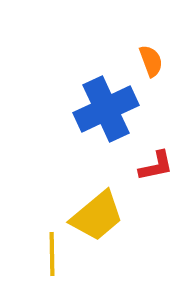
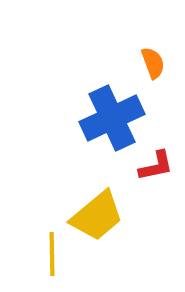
orange semicircle: moved 2 px right, 2 px down
blue cross: moved 6 px right, 9 px down
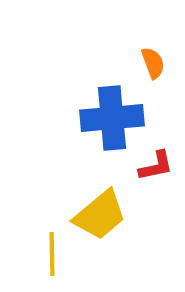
blue cross: rotated 20 degrees clockwise
yellow trapezoid: moved 3 px right, 1 px up
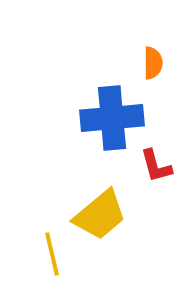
orange semicircle: rotated 20 degrees clockwise
red L-shape: rotated 87 degrees clockwise
yellow line: rotated 12 degrees counterclockwise
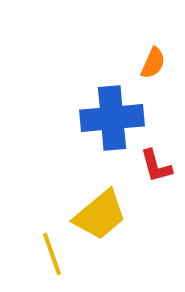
orange semicircle: rotated 24 degrees clockwise
yellow line: rotated 6 degrees counterclockwise
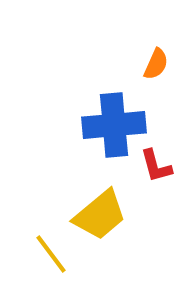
orange semicircle: moved 3 px right, 1 px down
blue cross: moved 2 px right, 7 px down
yellow line: moved 1 px left; rotated 18 degrees counterclockwise
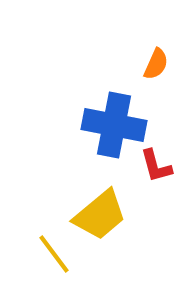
blue cross: rotated 16 degrees clockwise
yellow line: moved 3 px right
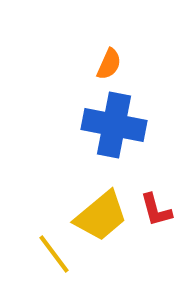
orange semicircle: moved 47 px left
red L-shape: moved 44 px down
yellow trapezoid: moved 1 px right, 1 px down
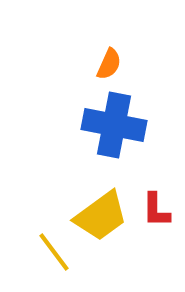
red L-shape: rotated 15 degrees clockwise
yellow trapezoid: rotated 4 degrees clockwise
yellow line: moved 2 px up
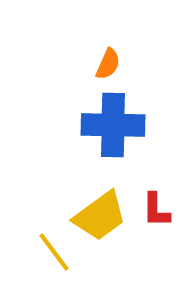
orange semicircle: moved 1 px left
blue cross: moved 1 px left; rotated 10 degrees counterclockwise
yellow trapezoid: moved 1 px left
